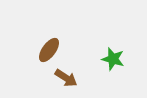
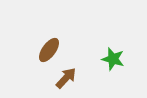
brown arrow: rotated 80 degrees counterclockwise
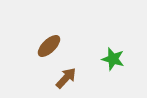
brown ellipse: moved 4 px up; rotated 10 degrees clockwise
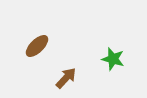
brown ellipse: moved 12 px left
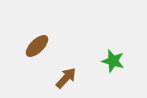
green star: moved 2 px down
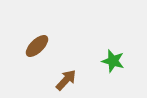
brown arrow: moved 2 px down
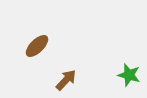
green star: moved 16 px right, 14 px down
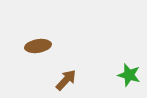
brown ellipse: moved 1 px right; rotated 35 degrees clockwise
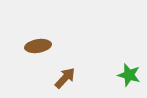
brown arrow: moved 1 px left, 2 px up
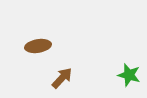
brown arrow: moved 3 px left
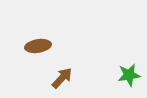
green star: rotated 25 degrees counterclockwise
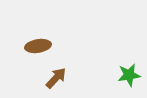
brown arrow: moved 6 px left
